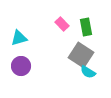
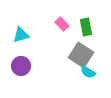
cyan triangle: moved 2 px right, 3 px up
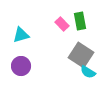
green rectangle: moved 6 px left, 6 px up
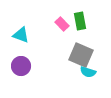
cyan triangle: rotated 36 degrees clockwise
gray square: rotated 10 degrees counterclockwise
cyan semicircle: rotated 14 degrees counterclockwise
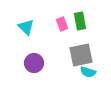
pink rectangle: rotated 24 degrees clockwise
cyan triangle: moved 5 px right, 8 px up; rotated 24 degrees clockwise
gray square: rotated 35 degrees counterclockwise
purple circle: moved 13 px right, 3 px up
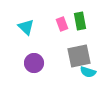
gray square: moved 2 px left, 1 px down
